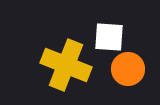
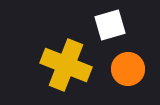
white square: moved 1 px right, 12 px up; rotated 20 degrees counterclockwise
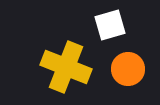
yellow cross: moved 2 px down
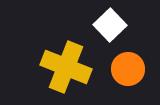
white square: rotated 28 degrees counterclockwise
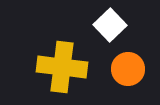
yellow cross: moved 4 px left; rotated 15 degrees counterclockwise
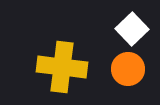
white square: moved 22 px right, 4 px down
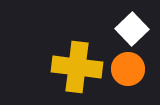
yellow cross: moved 15 px right
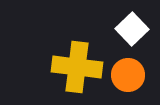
orange circle: moved 6 px down
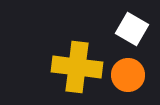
white square: rotated 16 degrees counterclockwise
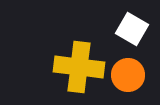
yellow cross: moved 2 px right
